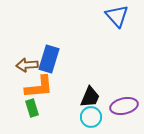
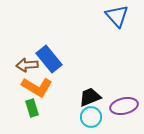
blue rectangle: rotated 56 degrees counterclockwise
orange L-shape: moved 2 px left; rotated 36 degrees clockwise
black trapezoid: rotated 135 degrees counterclockwise
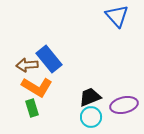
purple ellipse: moved 1 px up
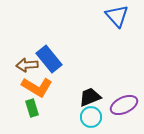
purple ellipse: rotated 12 degrees counterclockwise
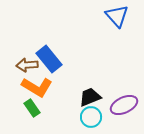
green rectangle: rotated 18 degrees counterclockwise
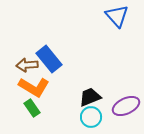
orange L-shape: moved 3 px left
purple ellipse: moved 2 px right, 1 px down
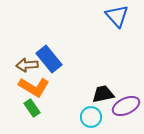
black trapezoid: moved 13 px right, 3 px up; rotated 10 degrees clockwise
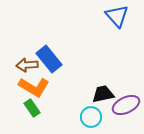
purple ellipse: moved 1 px up
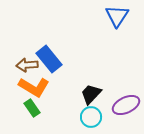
blue triangle: rotated 15 degrees clockwise
black trapezoid: moved 12 px left; rotated 35 degrees counterclockwise
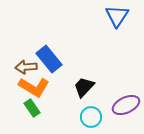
brown arrow: moved 1 px left, 2 px down
black trapezoid: moved 7 px left, 7 px up
